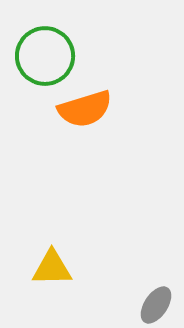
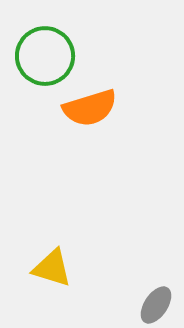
orange semicircle: moved 5 px right, 1 px up
yellow triangle: rotated 18 degrees clockwise
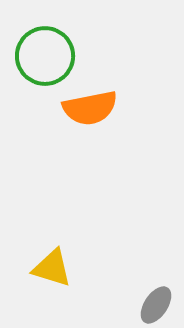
orange semicircle: rotated 6 degrees clockwise
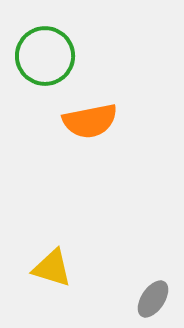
orange semicircle: moved 13 px down
gray ellipse: moved 3 px left, 6 px up
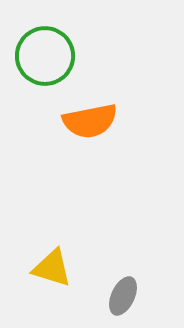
gray ellipse: moved 30 px left, 3 px up; rotated 9 degrees counterclockwise
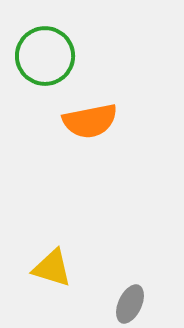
gray ellipse: moved 7 px right, 8 px down
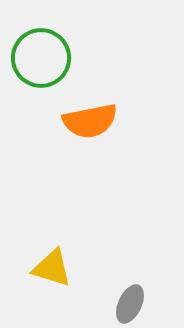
green circle: moved 4 px left, 2 px down
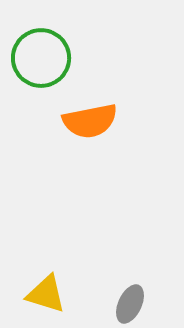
yellow triangle: moved 6 px left, 26 px down
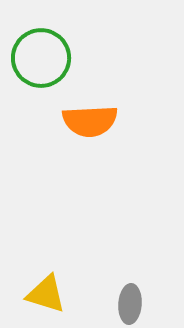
orange semicircle: rotated 8 degrees clockwise
gray ellipse: rotated 21 degrees counterclockwise
